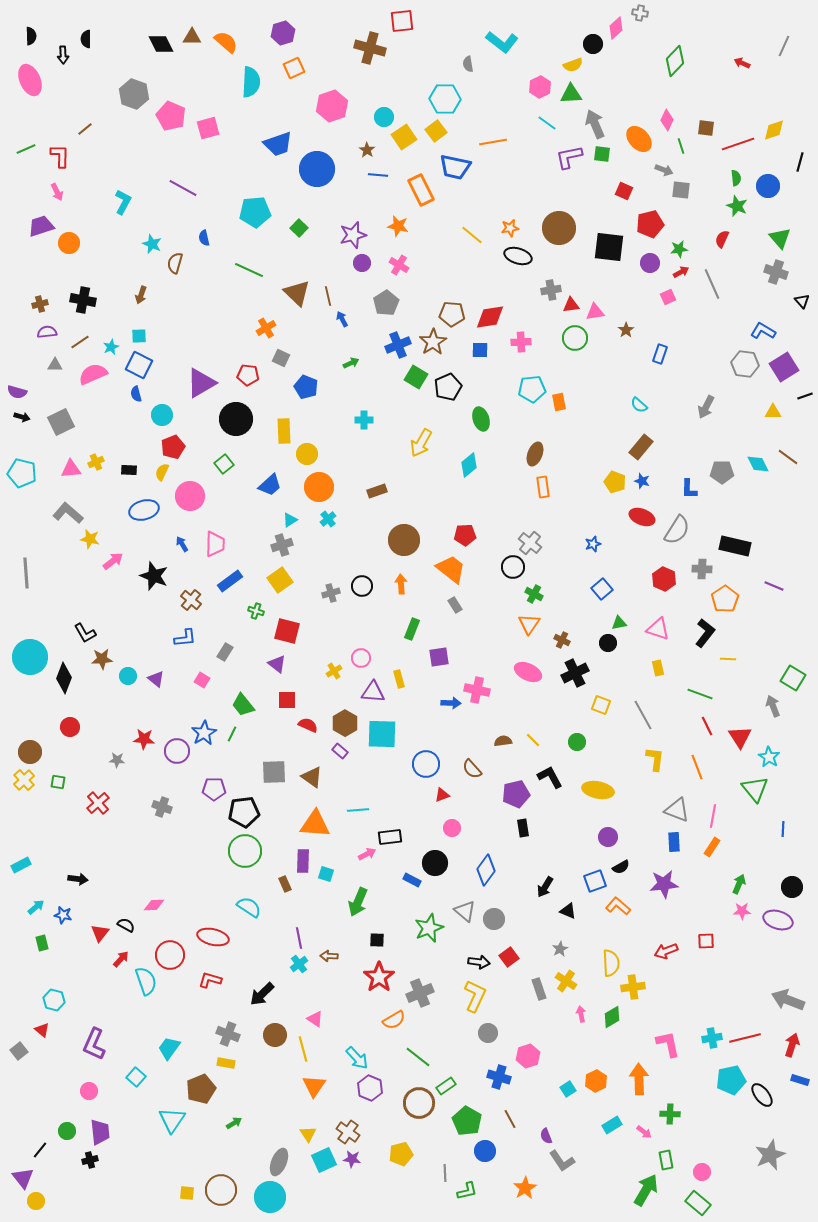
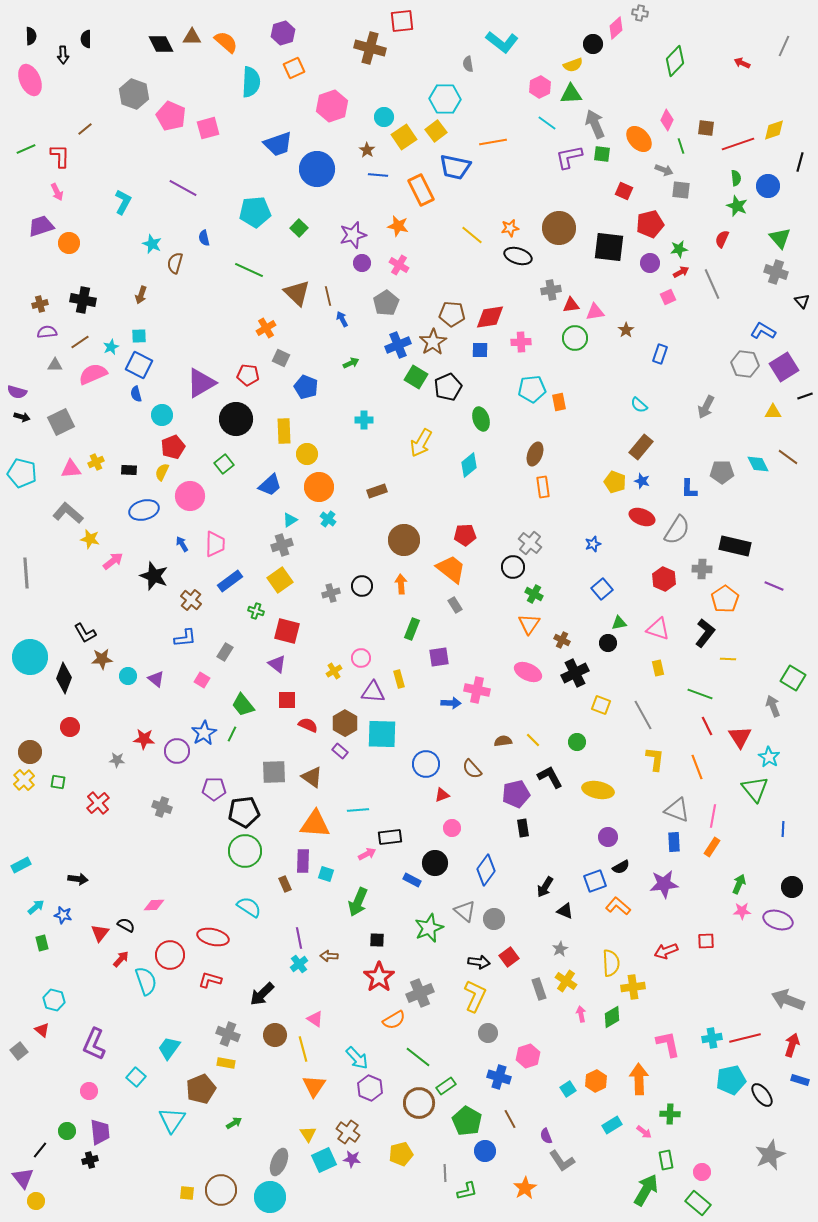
cyan cross at (328, 519): rotated 14 degrees counterclockwise
black triangle at (568, 911): moved 3 px left
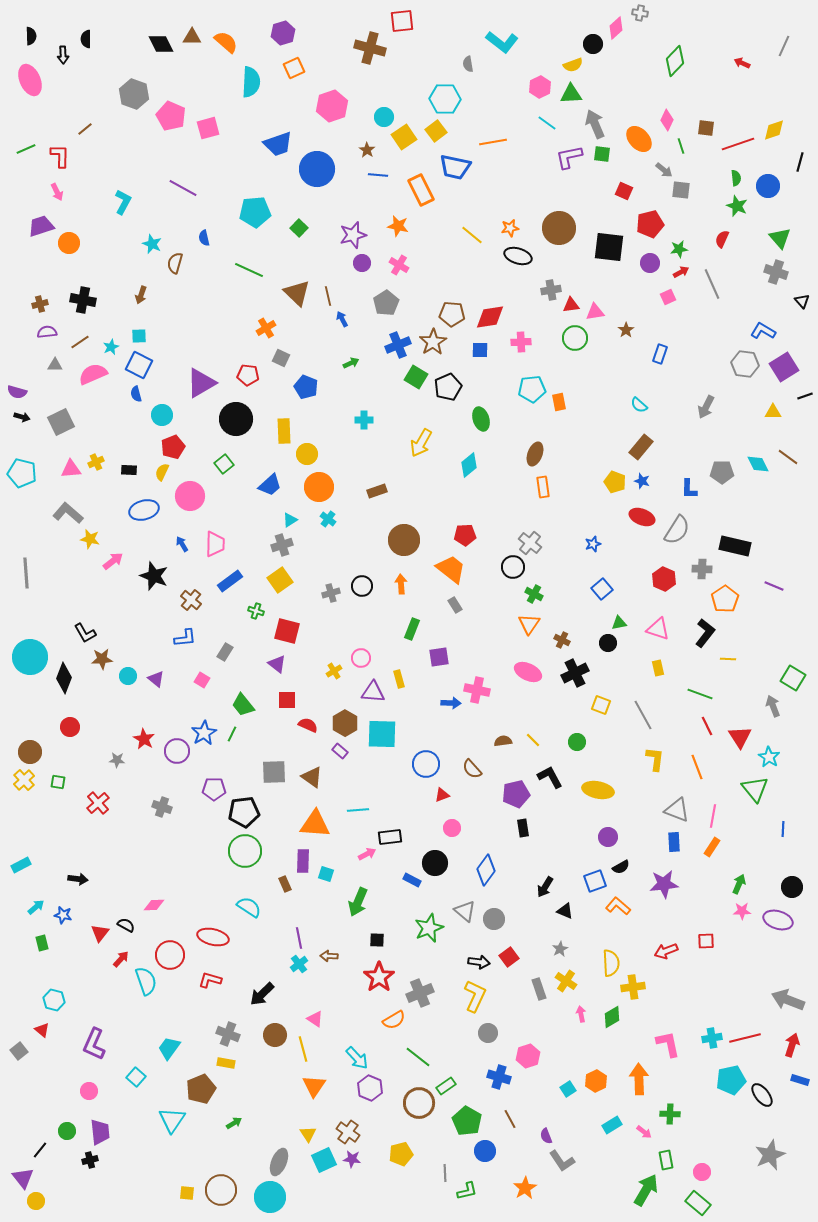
gray arrow at (664, 170): rotated 18 degrees clockwise
red star at (144, 739): rotated 25 degrees clockwise
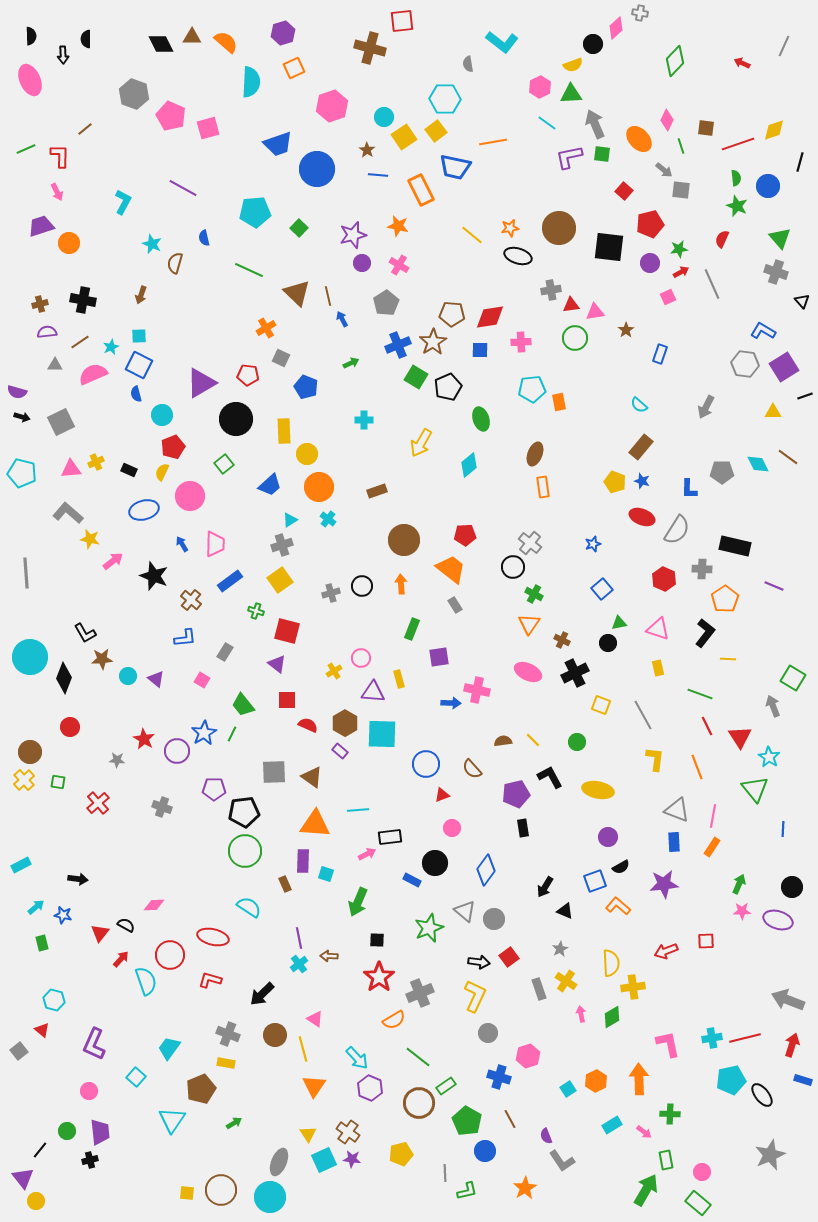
red square at (624, 191): rotated 18 degrees clockwise
black rectangle at (129, 470): rotated 21 degrees clockwise
blue rectangle at (800, 1080): moved 3 px right
